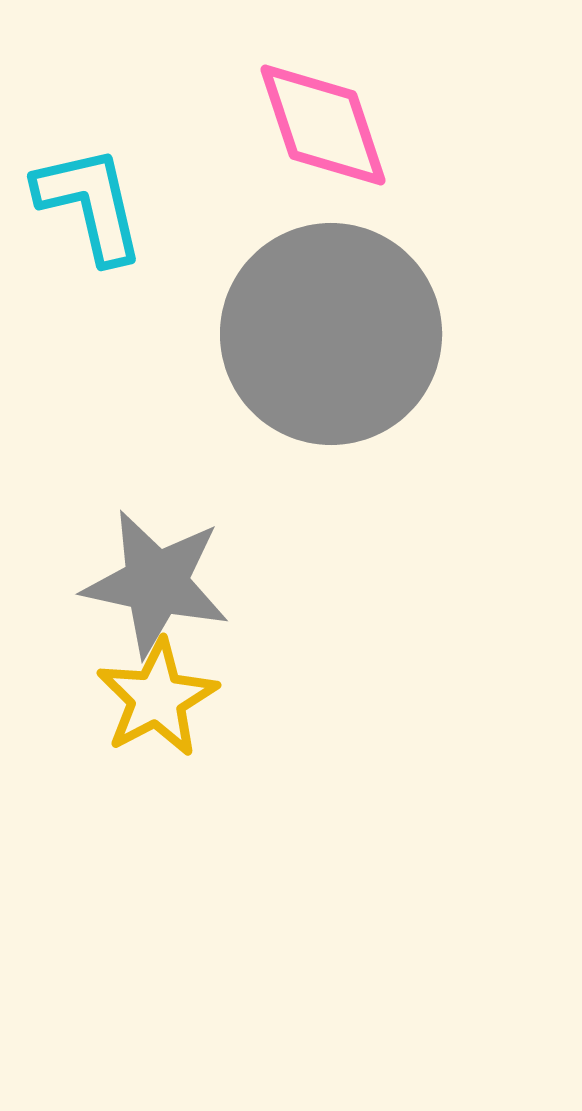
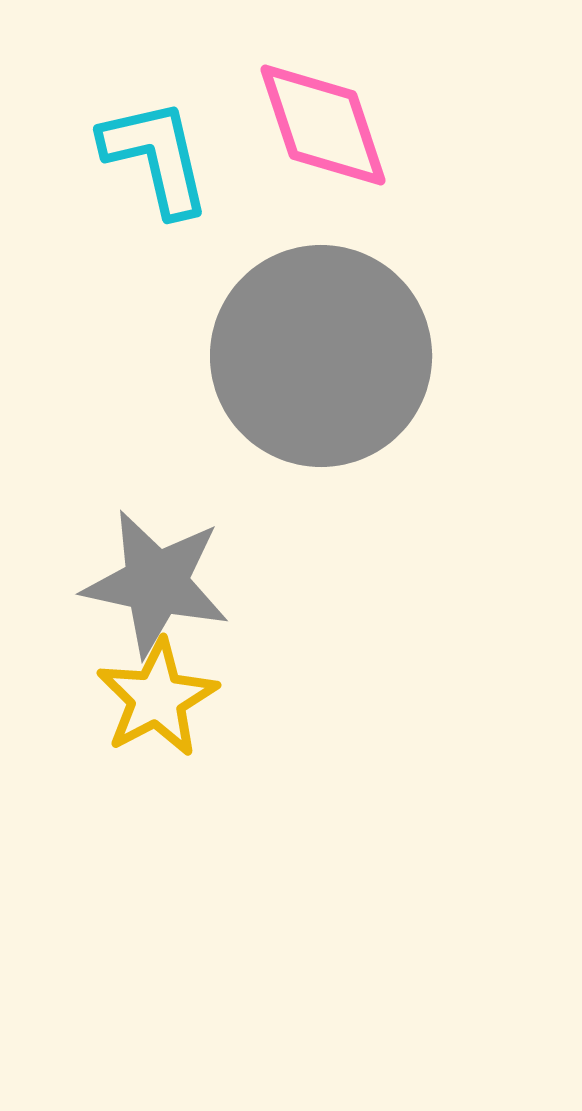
cyan L-shape: moved 66 px right, 47 px up
gray circle: moved 10 px left, 22 px down
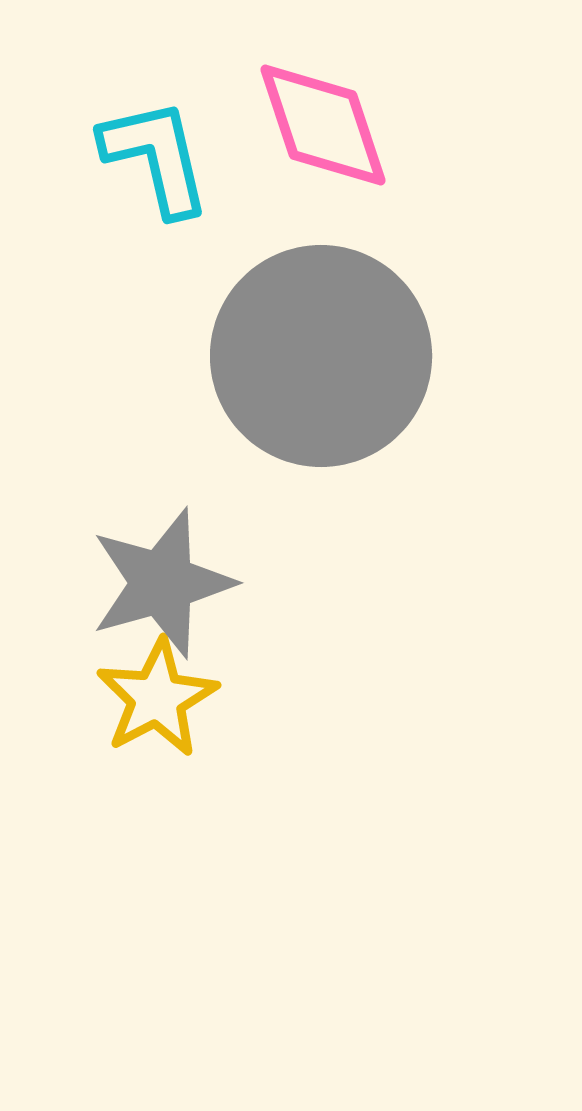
gray star: moved 6 px right; rotated 28 degrees counterclockwise
